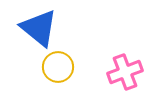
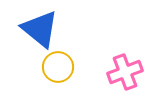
blue triangle: moved 1 px right, 1 px down
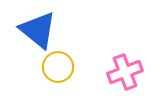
blue triangle: moved 2 px left, 1 px down
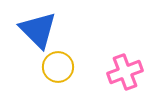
blue triangle: rotated 6 degrees clockwise
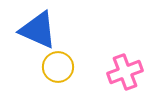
blue triangle: rotated 21 degrees counterclockwise
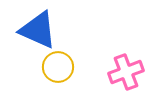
pink cross: moved 1 px right
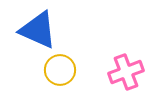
yellow circle: moved 2 px right, 3 px down
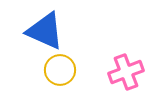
blue triangle: moved 7 px right, 1 px down
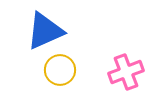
blue triangle: rotated 48 degrees counterclockwise
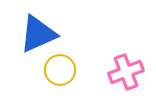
blue triangle: moved 7 px left, 3 px down
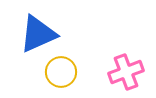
yellow circle: moved 1 px right, 2 px down
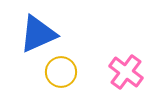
pink cross: rotated 32 degrees counterclockwise
